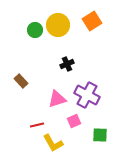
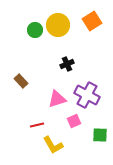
yellow L-shape: moved 2 px down
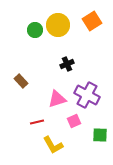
red line: moved 3 px up
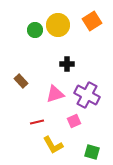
black cross: rotated 24 degrees clockwise
pink triangle: moved 2 px left, 5 px up
green square: moved 8 px left, 17 px down; rotated 14 degrees clockwise
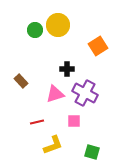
orange square: moved 6 px right, 25 px down
black cross: moved 5 px down
purple cross: moved 2 px left, 2 px up
pink square: rotated 24 degrees clockwise
yellow L-shape: rotated 80 degrees counterclockwise
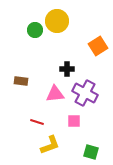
yellow circle: moved 1 px left, 4 px up
brown rectangle: rotated 40 degrees counterclockwise
pink triangle: rotated 12 degrees clockwise
red line: rotated 32 degrees clockwise
yellow L-shape: moved 3 px left
green square: moved 1 px left
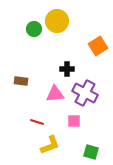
green circle: moved 1 px left, 1 px up
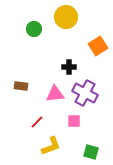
yellow circle: moved 9 px right, 4 px up
black cross: moved 2 px right, 2 px up
brown rectangle: moved 5 px down
red line: rotated 64 degrees counterclockwise
yellow L-shape: moved 1 px right, 1 px down
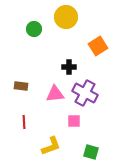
red line: moved 13 px left; rotated 48 degrees counterclockwise
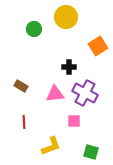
brown rectangle: rotated 24 degrees clockwise
